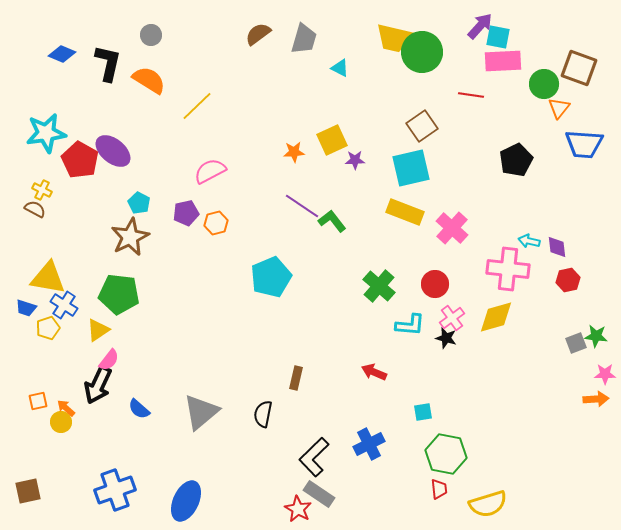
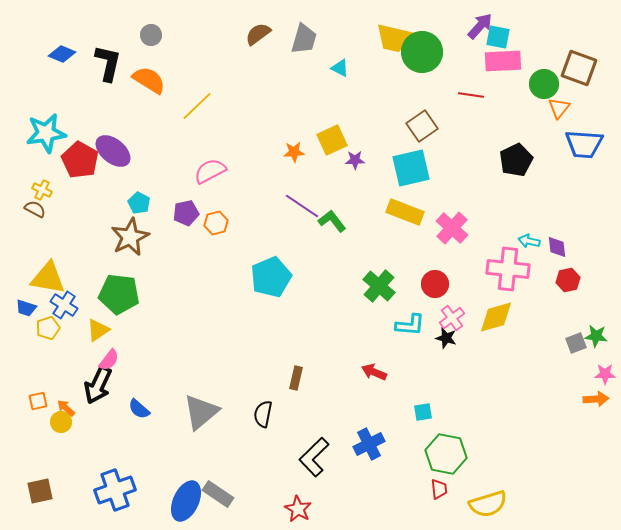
brown square at (28, 491): moved 12 px right
gray rectangle at (319, 494): moved 101 px left
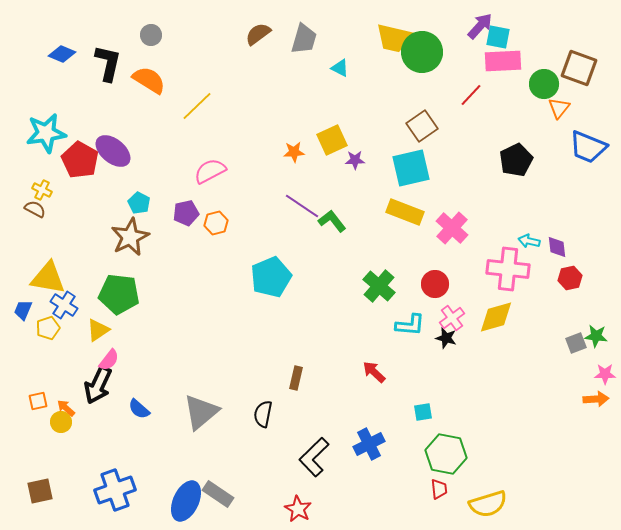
red line at (471, 95): rotated 55 degrees counterclockwise
blue trapezoid at (584, 144): moved 4 px right, 3 px down; rotated 18 degrees clockwise
red hexagon at (568, 280): moved 2 px right, 2 px up
blue trapezoid at (26, 308): moved 3 px left, 2 px down; rotated 95 degrees clockwise
red arrow at (374, 372): rotated 20 degrees clockwise
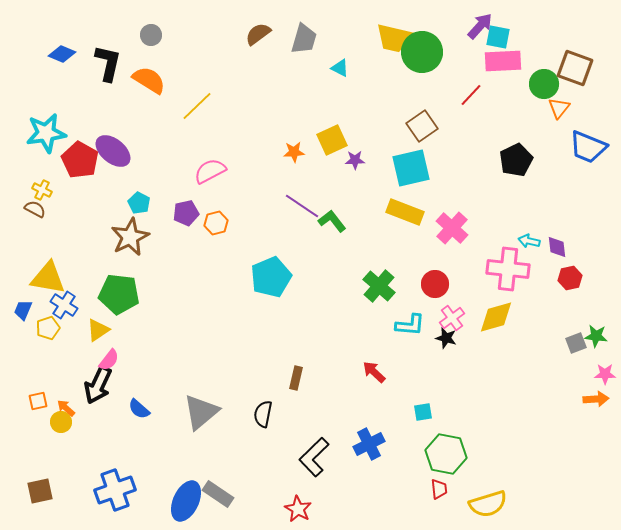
brown square at (579, 68): moved 4 px left
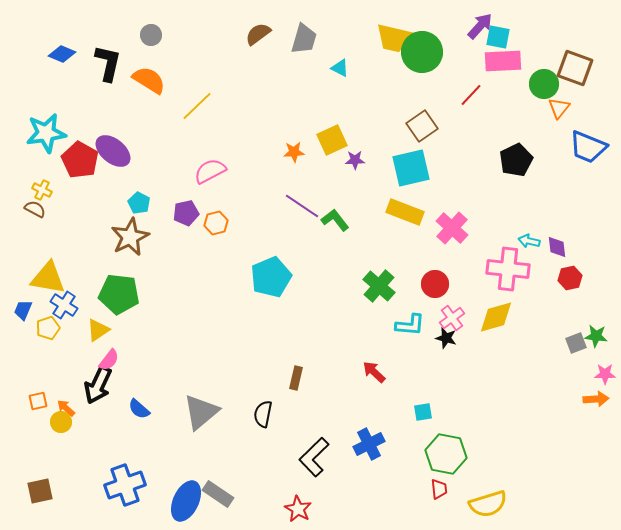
green L-shape at (332, 221): moved 3 px right, 1 px up
blue cross at (115, 490): moved 10 px right, 5 px up
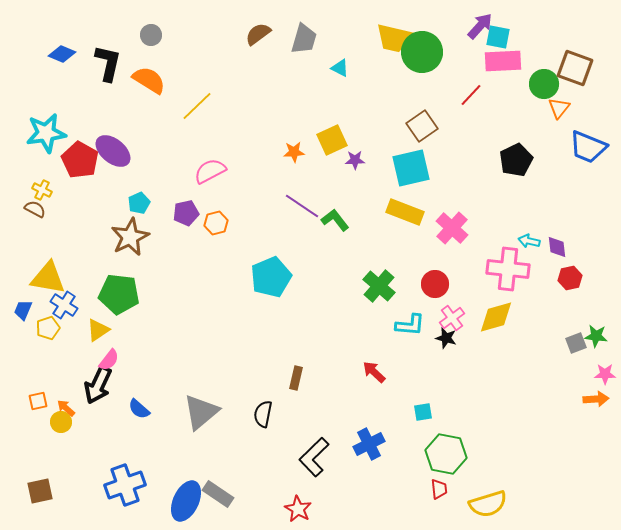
cyan pentagon at (139, 203): rotated 20 degrees clockwise
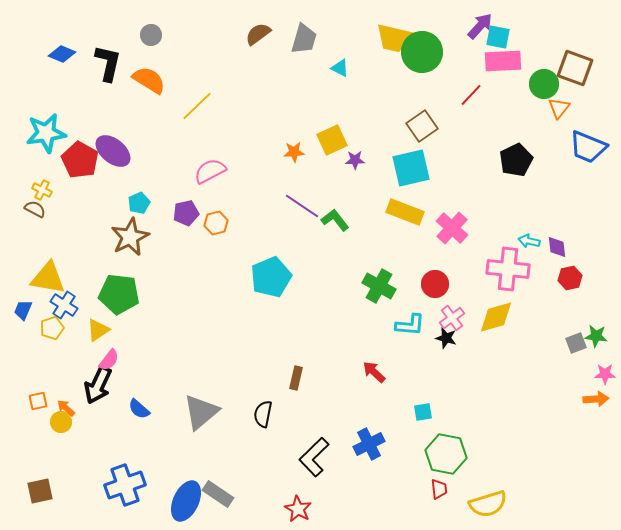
green cross at (379, 286): rotated 12 degrees counterclockwise
yellow pentagon at (48, 328): moved 4 px right
